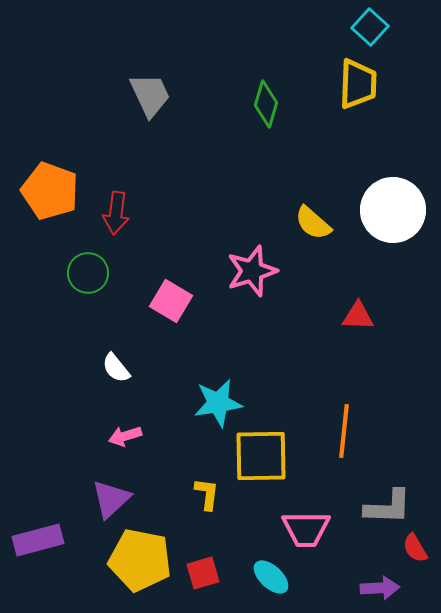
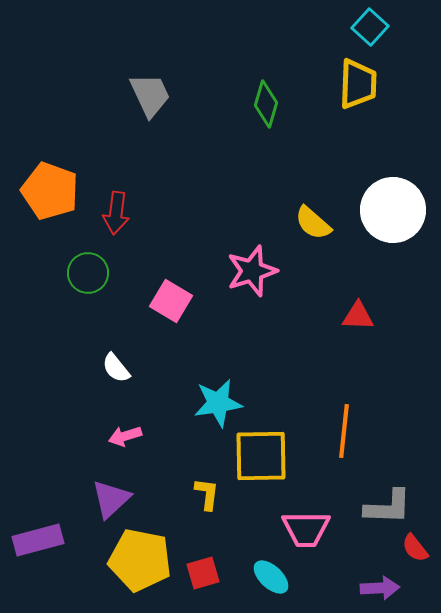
red semicircle: rotated 8 degrees counterclockwise
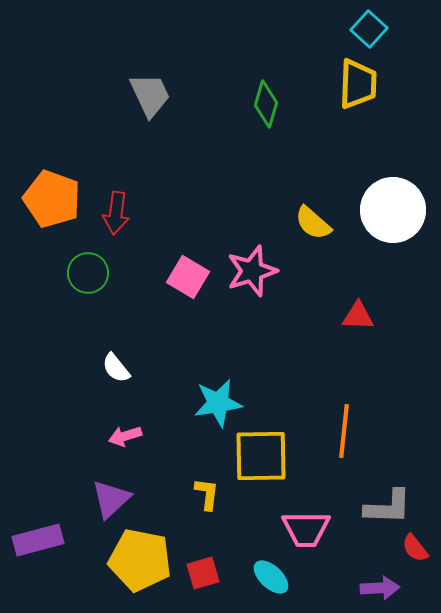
cyan square: moved 1 px left, 2 px down
orange pentagon: moved 2 px right, 8 px down
pink square: moved 17 px right, 24 px up
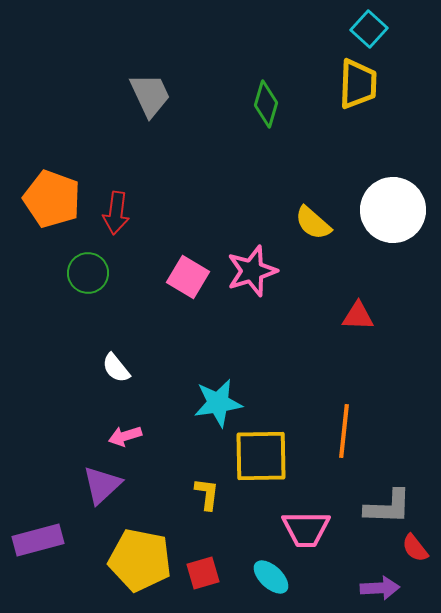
purple triangle: moved 9 px left, 14 px up
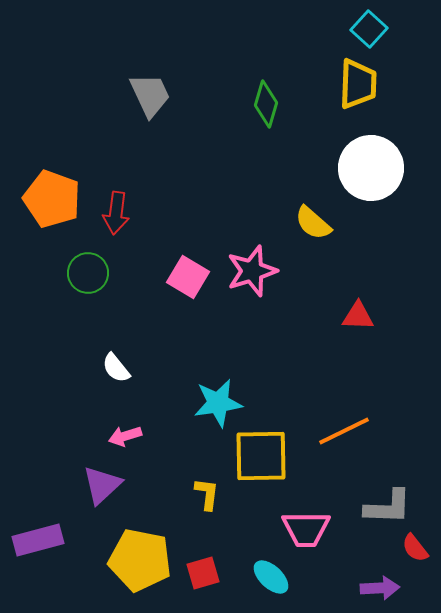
white circle: moved 22 px left, 42 px up
orange line: rotated 58 degrees clockwise
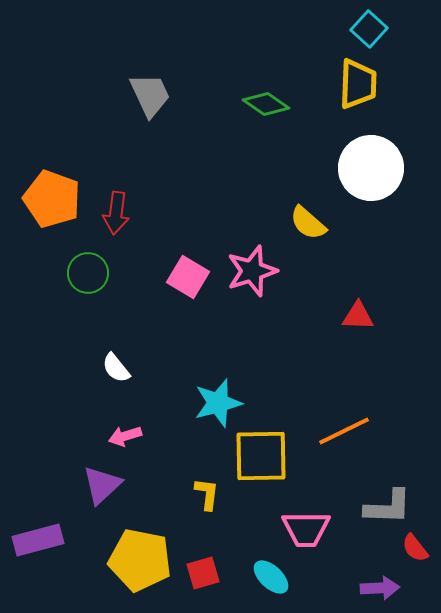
green diamond: rotated 72 degrees counterclockwise
yellow semicircle: moved 5 px left
cyan star: rotated 6 degrees counterclockwise
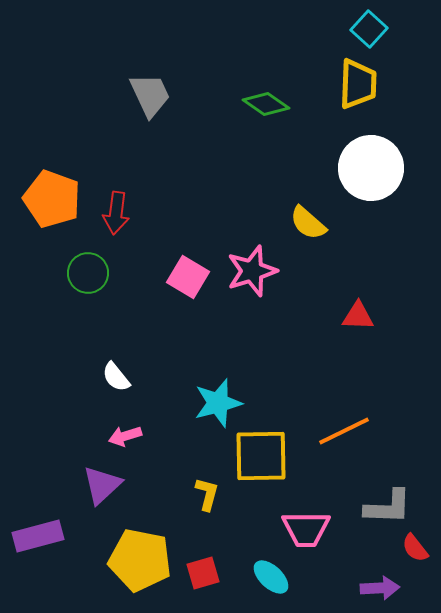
white semicircle: moved 9 px down
yellow L-shape: rotated 8 degrees clockwise
purple rectangle: moved 4 px up
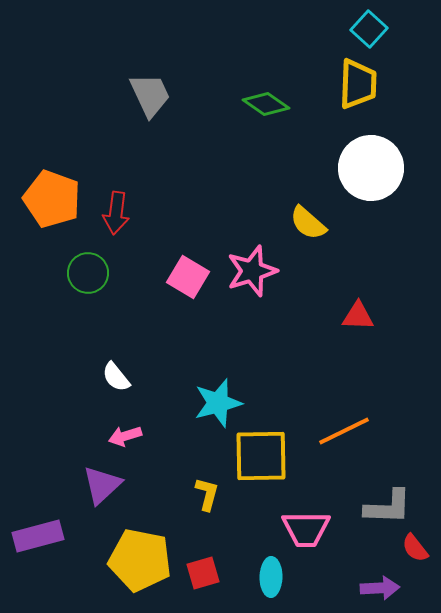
cyan ellipse: rotated 48 degrees clockwise
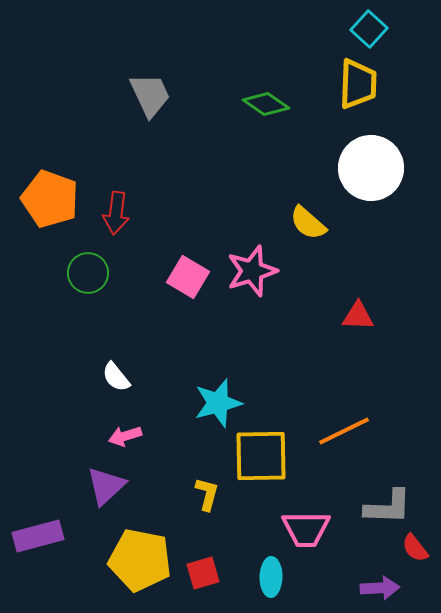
orange pentagon: moved 2 px left
purple triangle: moved 4 px right, 1 px down
